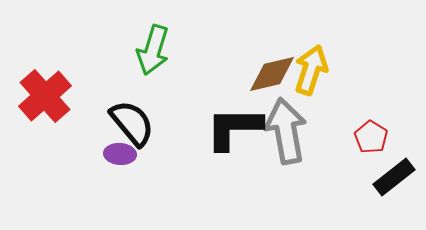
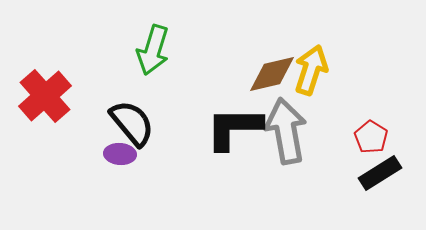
black rectangle: moved 14 px left, 4 px up; rotated 6 degrees clockwise
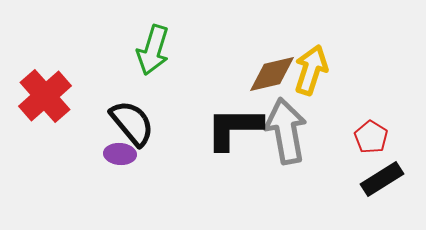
black rectangle: moved 2 px right, 6 px down
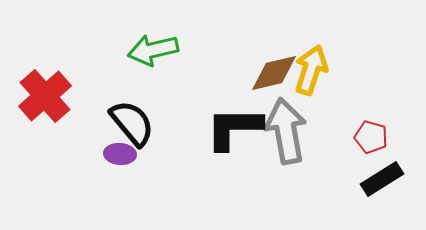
green arrow: rotated 60 degrees clockwise
brown diamond: moved 2 px right, 1 px up
red pentagon: rotated 16 degrees counterclockwise
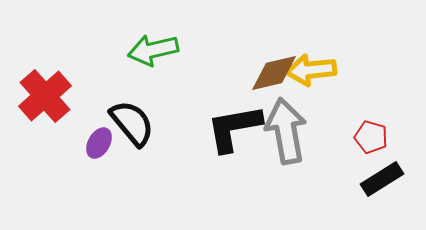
yellow arrow: rotated 114 degrees counterclockwise
black L-shape: rotated 10 degrees counterclockwise
purple ellipse: moved 21 px left, 11 px up; rotated 64 degrees counterclockwise
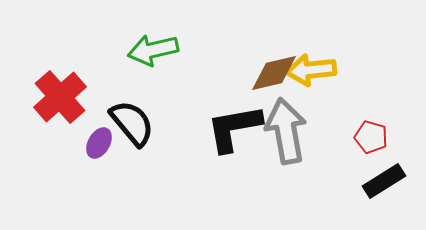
red cross: moved 15 px right, 1 px down
black rectangle: moved 2 px right, 2 px down
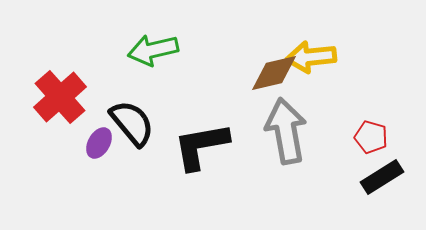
yellow arrow: moved 13 px up
black L-shape: moved 33 px left, 18 px down
black rectangle: moved 2 px left, 4 px up
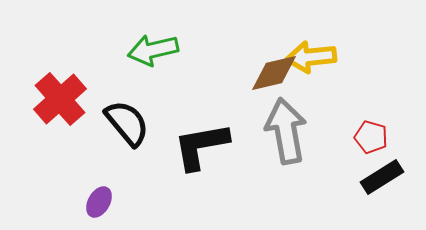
red cross: moved 2 px down
black semicircle: moved 5 px left
purple ellipse: moved 59 px down
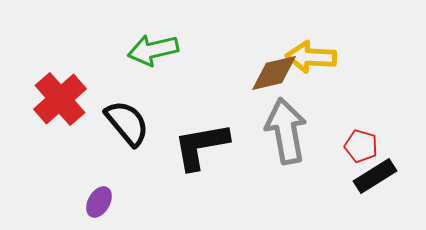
yellow arrow: rotated 9 degrees clockwise
red pentagon: moved 10 px left, 9 px down
black rectangle: moved 7 px left, 1 px up
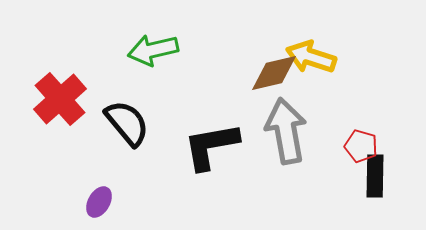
yellow arrow: rotated 15 degrees clockwise
black L-shape: moved 10 px right
black rectangle: rotated 57 degrees counterclockwise
